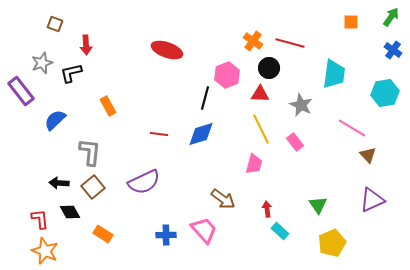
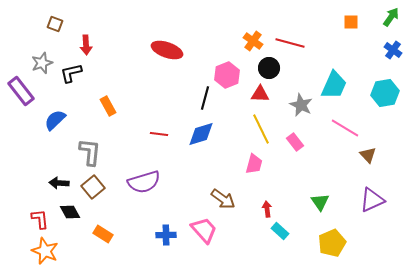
cyan trapezoid at (334, 74): moved 11 px down; rotated 16 degrees clockwise
pink line at (352, 128): moved 7 px left
purple semicircle at (144, 182): rotated 8 degrees clockwise
green triangle at (318, 205): moved 2 px right, 3 px up
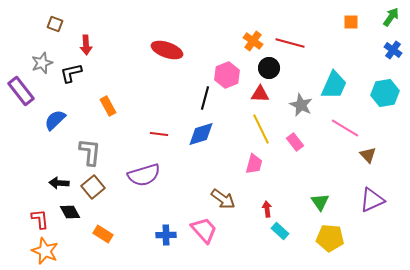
purple semicircle at (144, 182): moved 7 px up
yellow pentagon at (332, 243): moved 2 px left, 5 px up; rotated 28 degrees clockwise
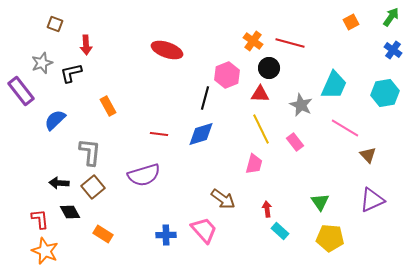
orange square at (351, 22): rotated 28 degrees counterclockwise
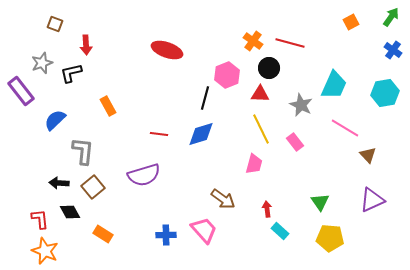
gray L-shape at (90, 152): moved 7 px left, 1 px up
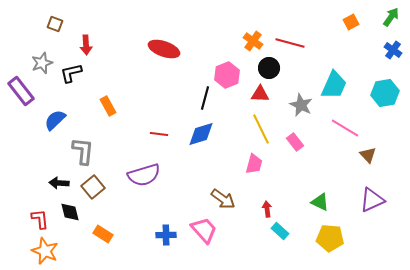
red ellipse at (167, 50): moved 3 px left, 1 px up
green triangle at (320, 202): rotated 30 degrees counterclockwise
black diamond at (70, 212): rotated 15 degrees clockwise
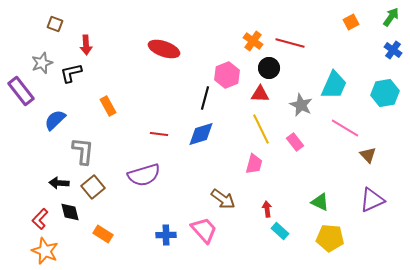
red L-shape at (40, 219): rotated 130 degrees counterclockwise
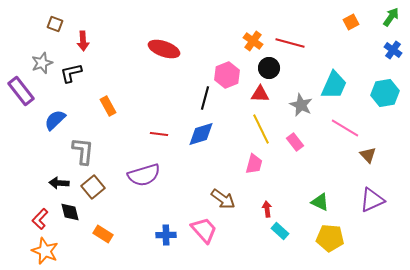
red arrow at (86, 45): moved 3 px left, 4 px up
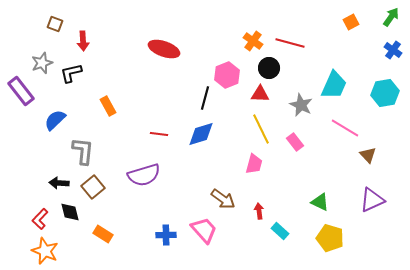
red arrow at (267, 209): moved 8 px left, 2 px down
yellow pentagon at (330, 238): rotated 12 degrees clockwise
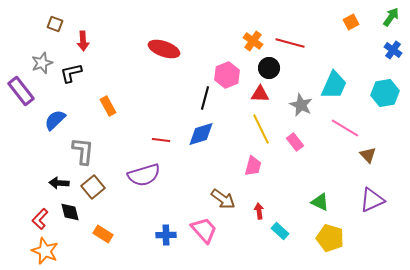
red line at (159, 134): moved 2 px right, 6 px down
pink trapezoid at (254, 164): moved 1 px left, 2 px down
